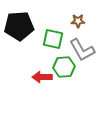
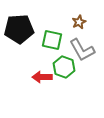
brown star: moved 1 px right, 1 px down; rotated 24 degrees counterclockwise
black pentagon: moved 3 px down
green square: moved 1 px left, 1 px down
green hexagon: rotated 25 degrees clockwise
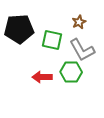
green hexagon: moved 7 px right, 5 px down; rotated 20 degrees counterclockwise
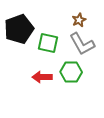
brown star: moved 2 px up
black pentagon: rotated 16 degrees counterclockwise
green square: moved 4 px left, 3 px down
gray L-shape: moved 6 px up
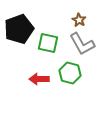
brown star: rotated 16 degrees counterclockwise
green hexagon: moved 1 px left, 1 px down; rotated 15 degrees clockwise
red arrow: moved 3 px left, 2 px down
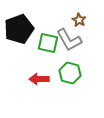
gray L-shape: moved 13 px left, 4 px up
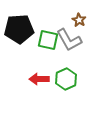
black pentagon: rotated 16 degrees clockwise
green square: moved 3 px up
green hexagon: moved 4 px left, 6 px down; rotated 20 degrees clockwise
